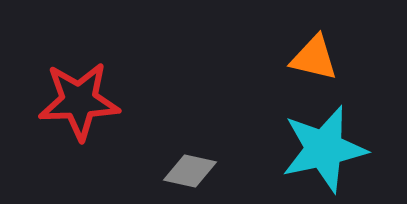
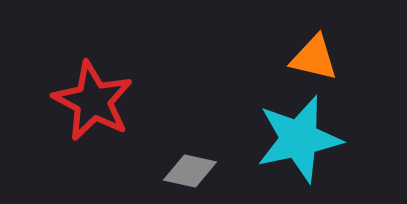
red star: moved 14 px right; rotated 30 degrees clockwise
cyan star: moved 25 px left, 10 px up
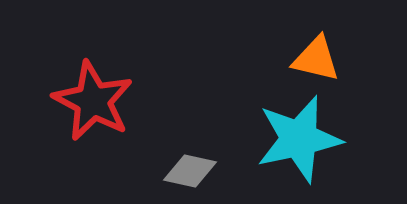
orange triangle: moved 2 px right, 1 px down
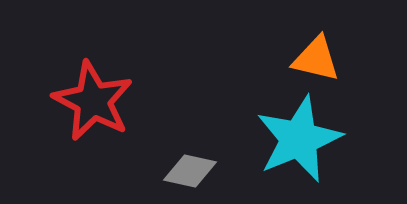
cyan star: rotated 10 degrees counterclockwise
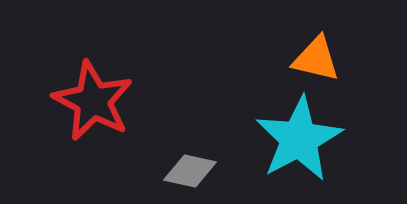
cyan star: rotated 6 degrees counterclockwise
